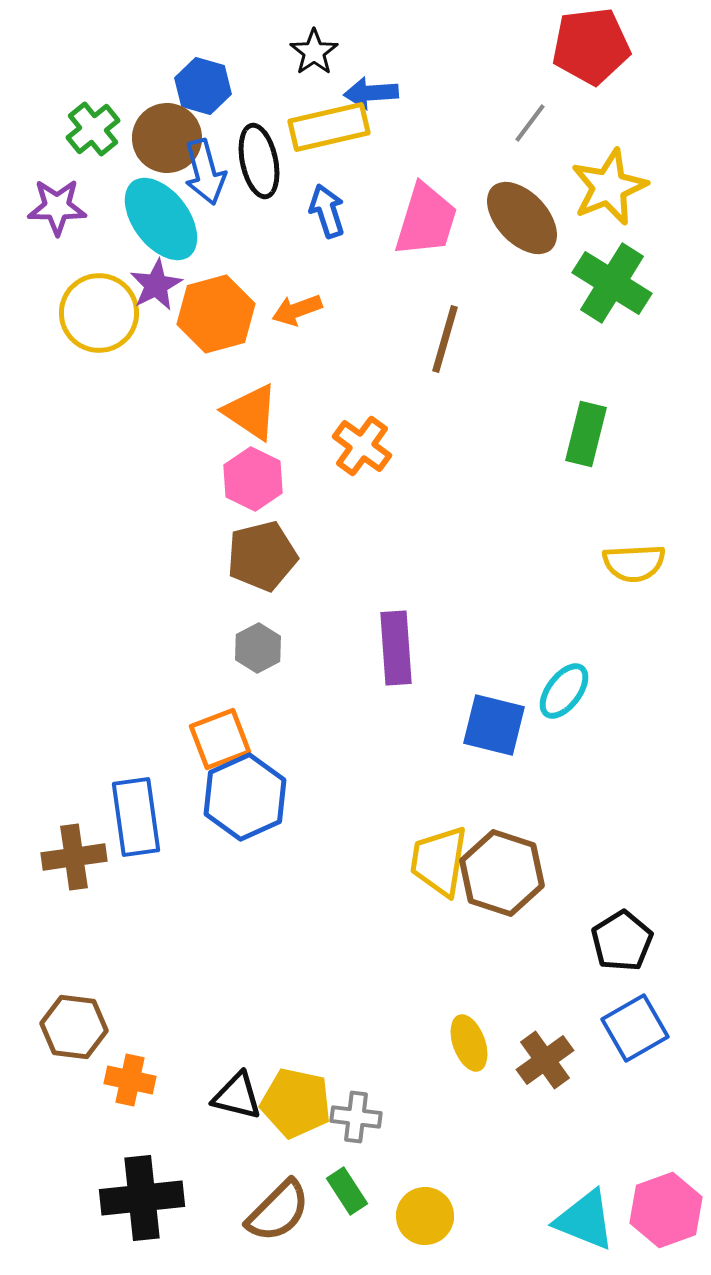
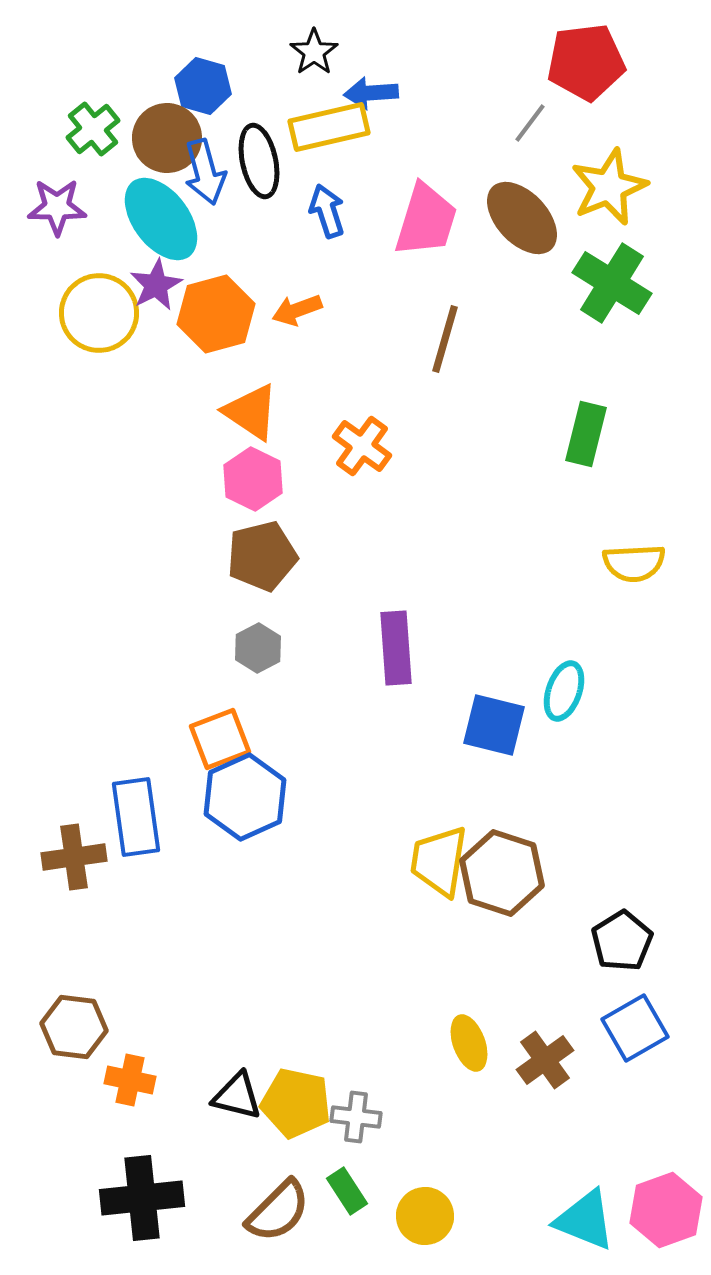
red pentagon at (591, 46): moved 5 px left, 16 px down
cyan ellipse at (564, 691): rotated 18 degrees counterclockwise
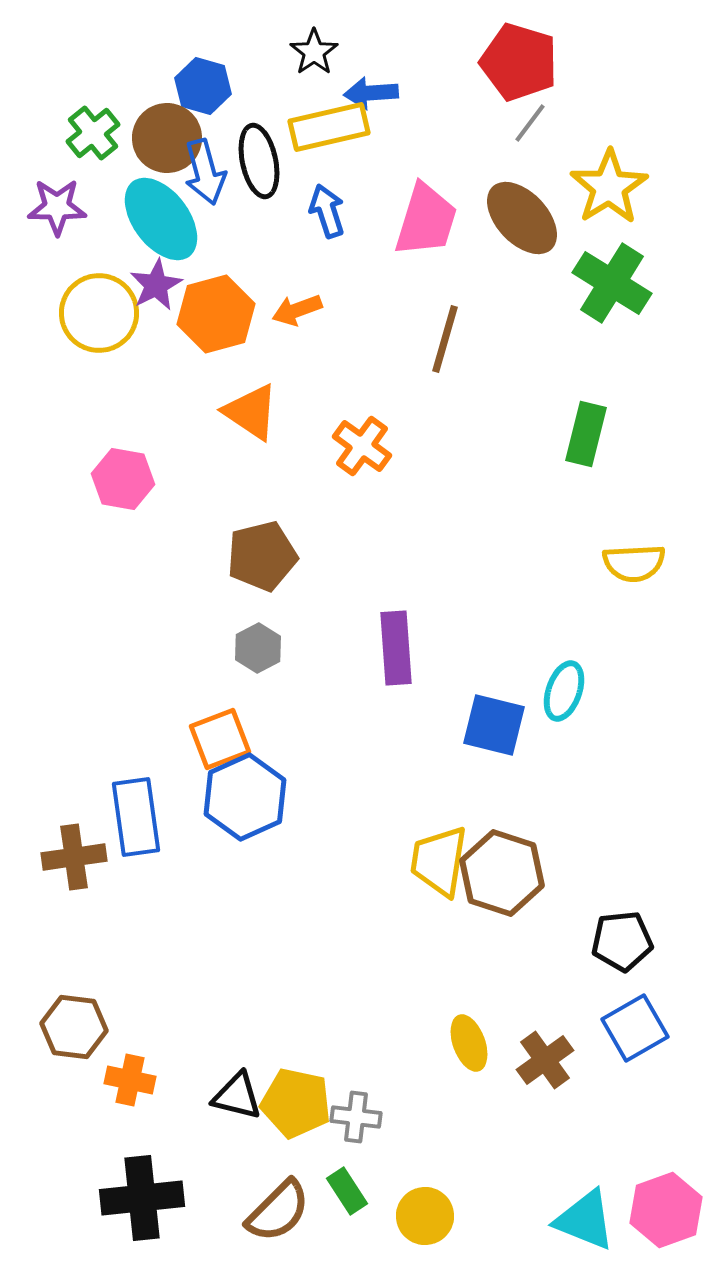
red pentagon at (586, 62): moved 67 px left; rotated 24 degrees clockwise
green cross at (93, 129): moved 4 px down
yellow star at (609, 187): rotated 10 degrees counterclockwise
pink hexagon at (253, 479): moved 130 px left; rotated 16 degrees counterclockwise
black pentagon at (622, 941): rotated 26 degrees clockwise
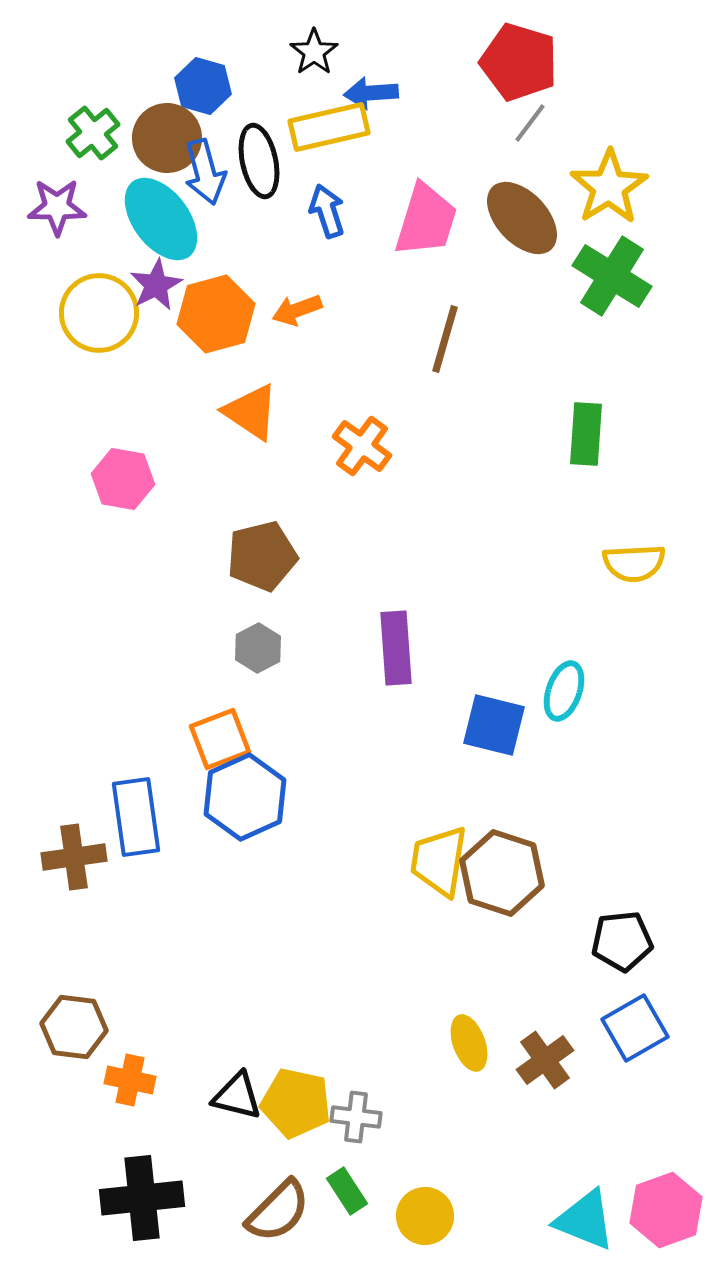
green cross at (612, 283): moved 7 px up
green rectangle at (586, 434): rotated 10 degrees counterclockwise
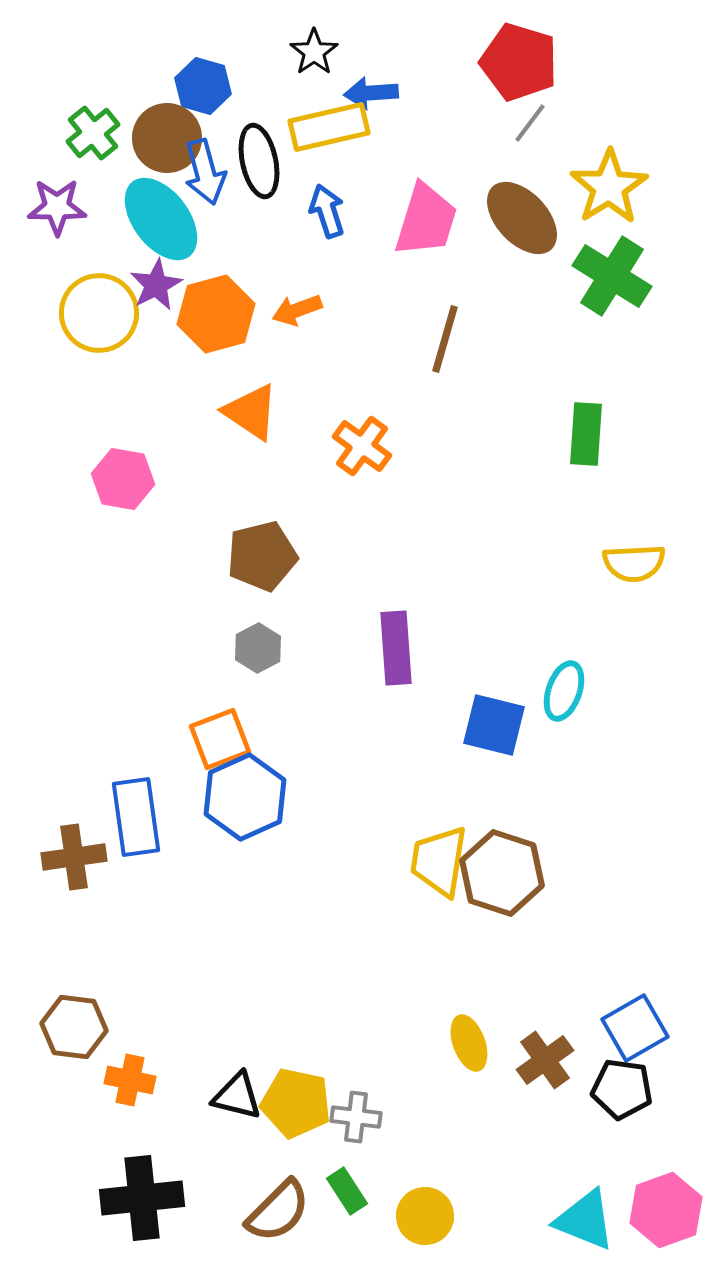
black pentagon at (622, 941): moved 148 px down; rotated 14 degrees clockwise
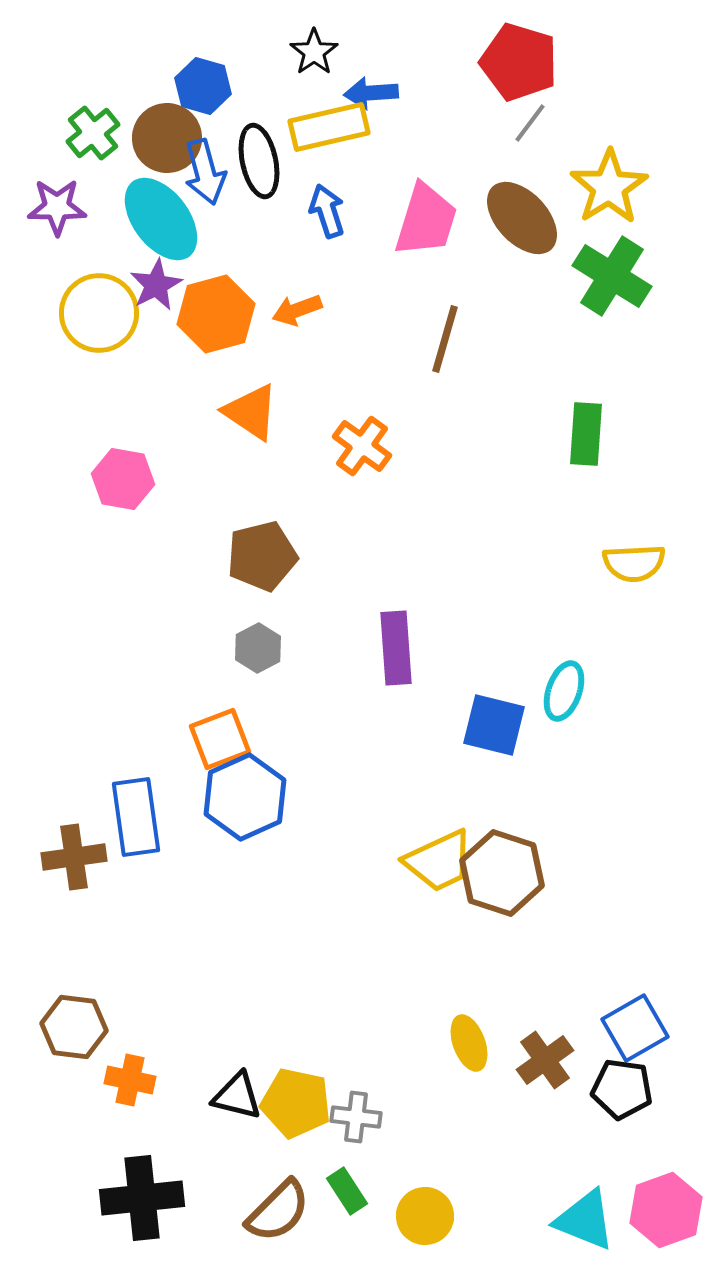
yellow trapezoid at (439, 861): rotated 124 degrees counterclockwise
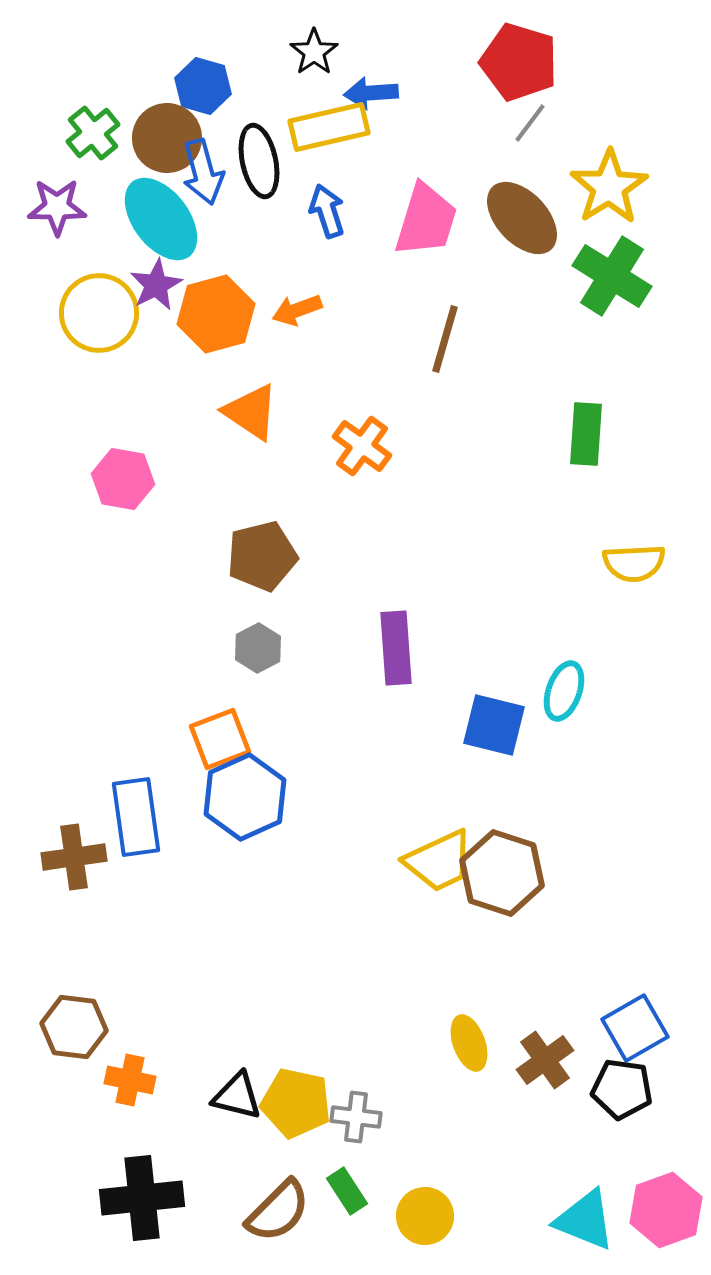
blue arrow at (205, 172): moved 2 px left
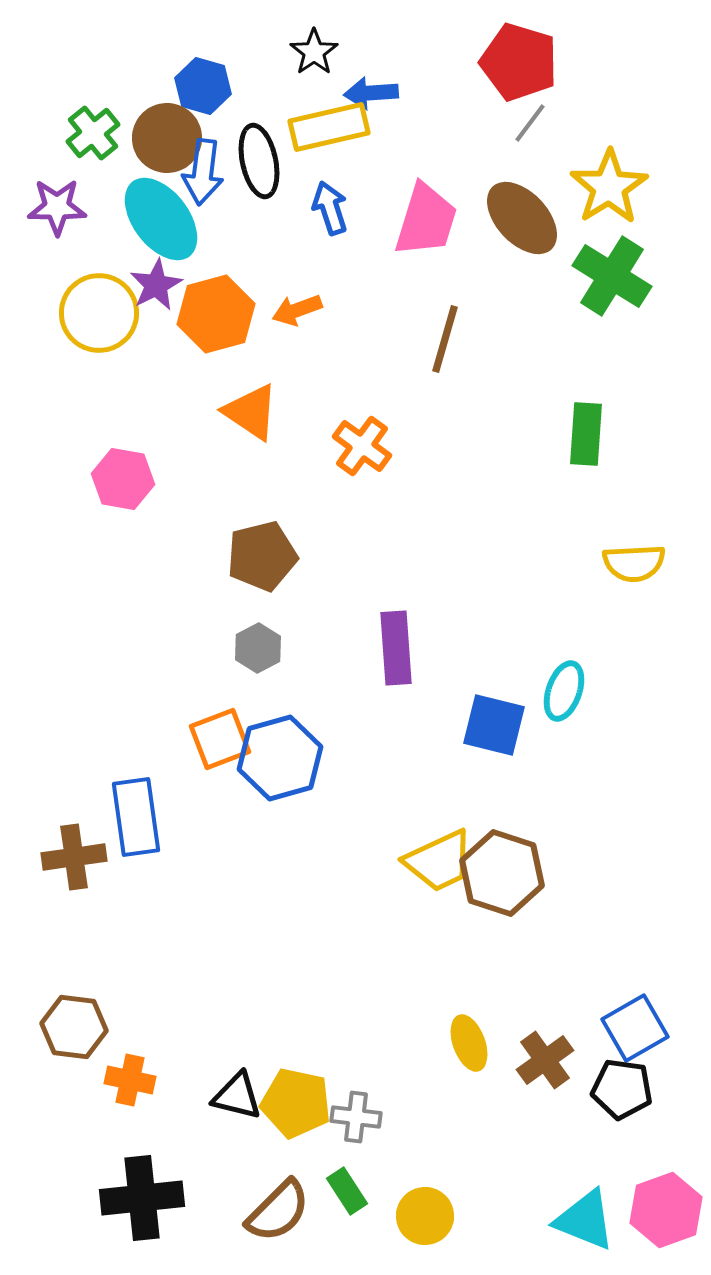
blue arrow at (203, 172): rotated 22 degrees clockwise
blue arrow at (327, 211): moved 3 px right, 3 px up
blue hexagon at (245, 797): moved 35 px right, 39 px up; rotated 8 degrees clockwise
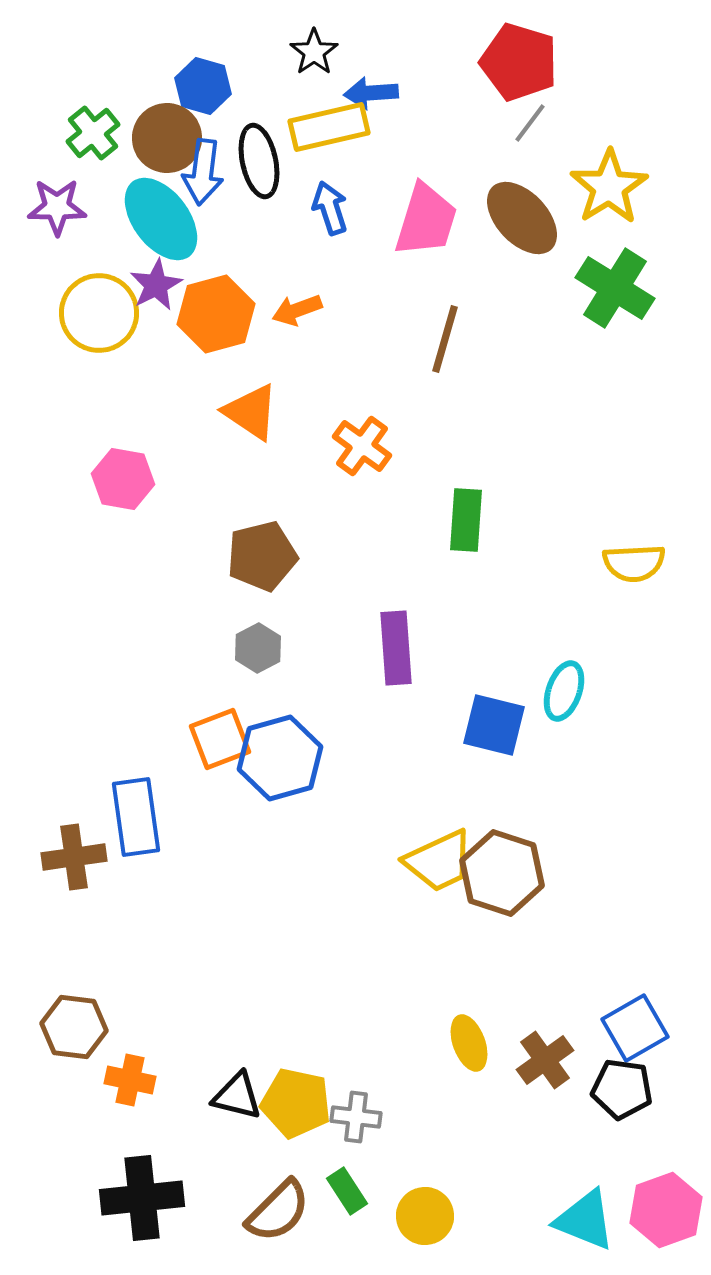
green cross at (612, 276): moved 3 px right, 12 px down
green rectangle at (586, 434): moved 120 px left, 86 px down
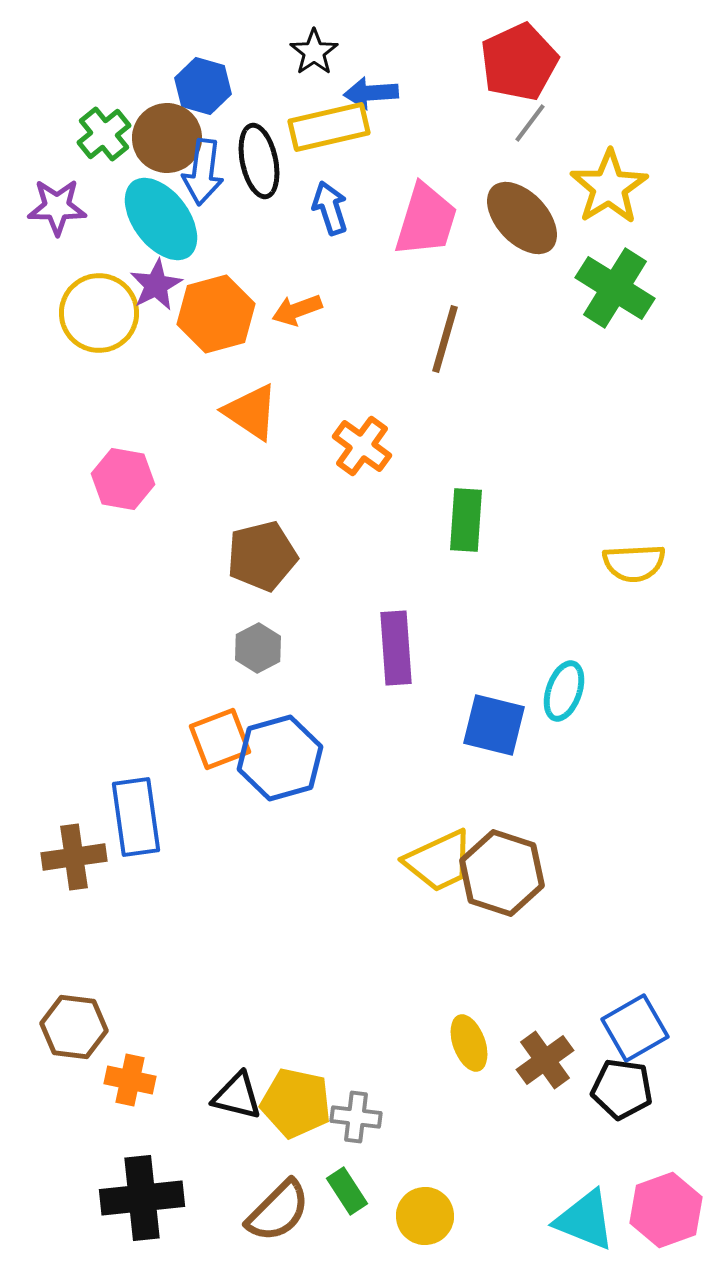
red pentagon at (519, 62): rotated 30 degrees clockwise
green cross at (93, 133): moved 11 px right, 1 px down
